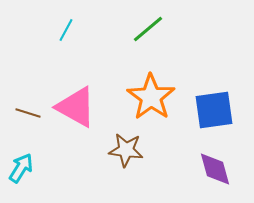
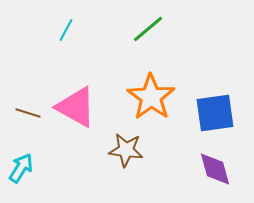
blue square: moved 1 px right, 3 px down
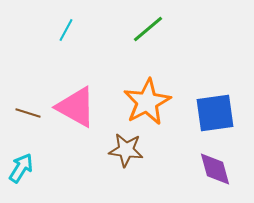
orange star: moved 4 px left, 5 px down; rotated 9 degrees clockwise
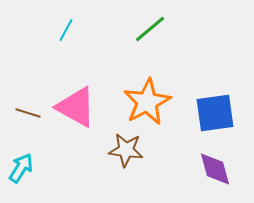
green line: moved 2 px right
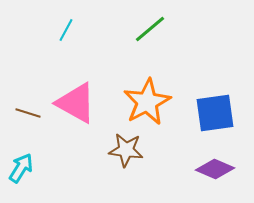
pink triangle: moved 4 px up
purple diamond: rotated 51 degrees counterclockwise
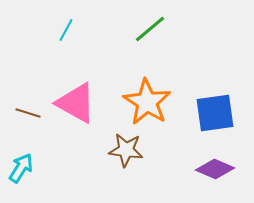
orange star: rotated 12 degrees counterclockwise
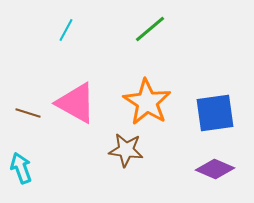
cyan arrow: rotated 52 degrees counterclockwise
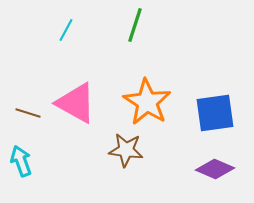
green line: moved 15 px left, 4 px up; rotated 32 degrees counterclockwise
cyan arrow: moved 7 px up
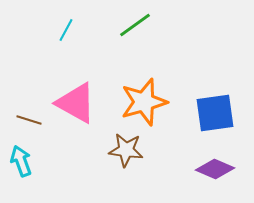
green line: rotated 36 degrees clockwise
orange star: moved 3 px left; rotated 24 degrees clockwise
brown line: moved 1 px right, 7 px down
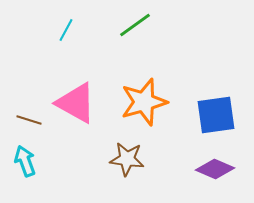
blue square: moved 1 px right, 2 px down
brown star: moved 1 px right, 9 px down
cyan arrow: moved 4 px right
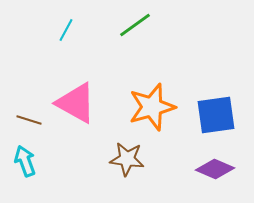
orange star: moved 8 px right, 5 px down
